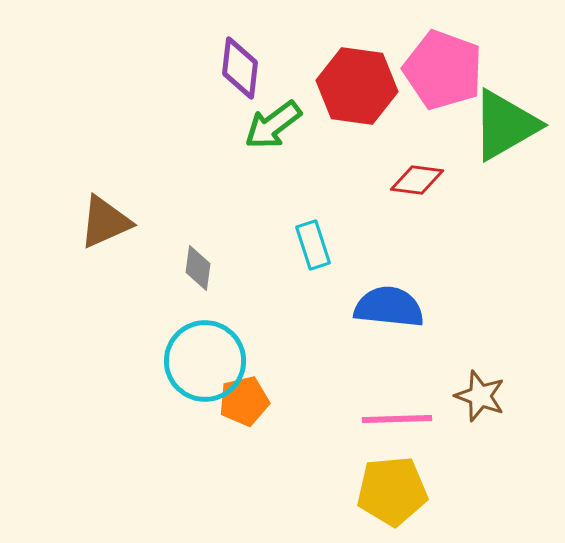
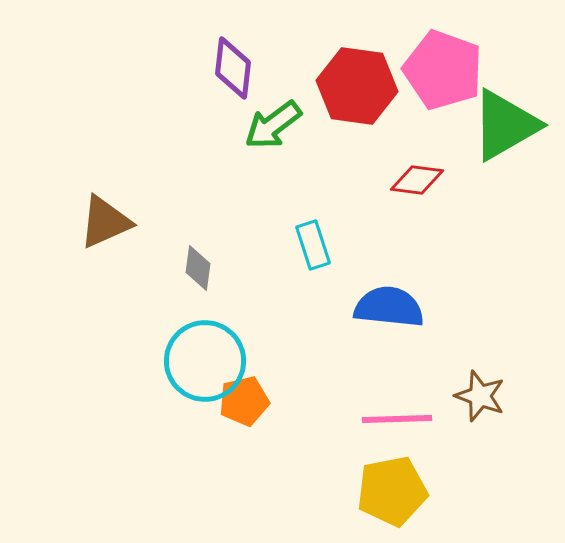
purple diamond: moved 7 px left
yellow pentagon: rotated 6 degrees counterclockwise
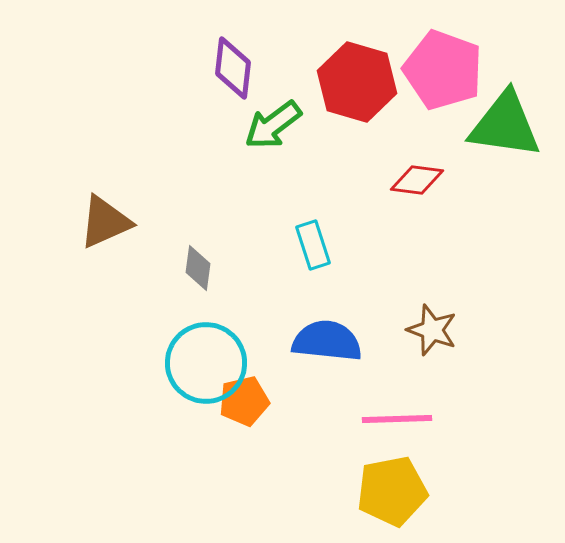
red hexagon: moved 4 px up; rotated 8 degrees clockwise
green triangle: rotated 38 degrees clockwise
blue semicircle: moved 62 px left, 34 px down
cyan circle: moved 1 px right, 2 px down
brown star: moved 48 px left, 66 px up
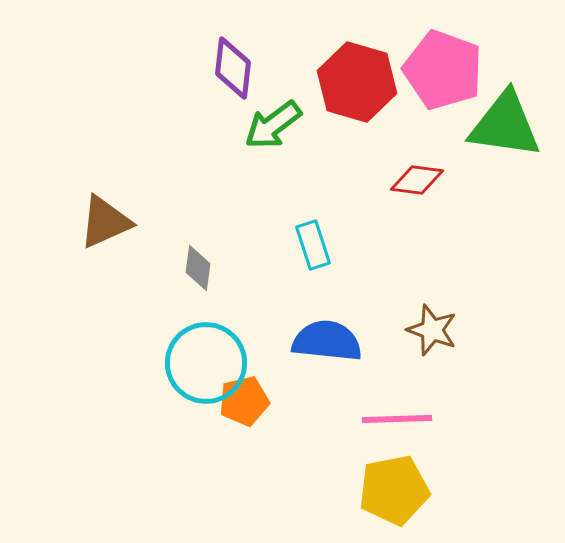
yellow pentagon: moved 2 px right, 1 px up
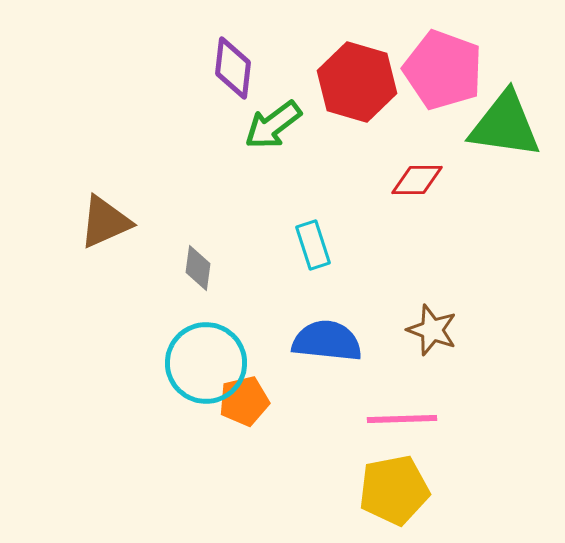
red diamond: rotated 8 degrees counterclockwise
pink line: moved 5 px right
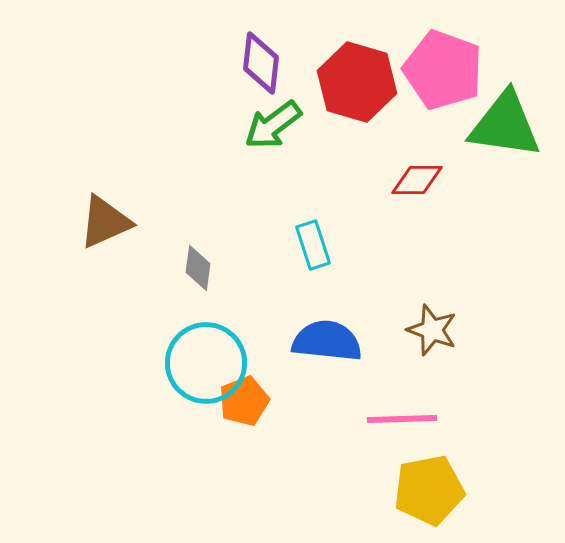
purple diamond: moved 28 px right, 5 px up
orange pentagon: rotated 9 degrees counterclockwise
yellow pentagon: moved 35 px right
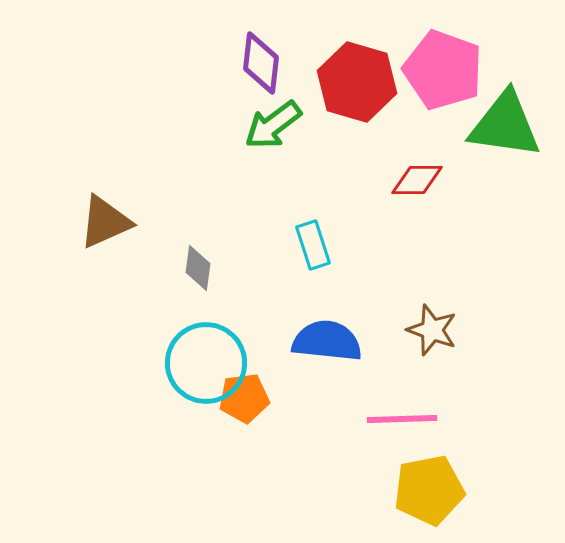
orange pentagon: moved 3 px up; rotated 15 degrees clockwise
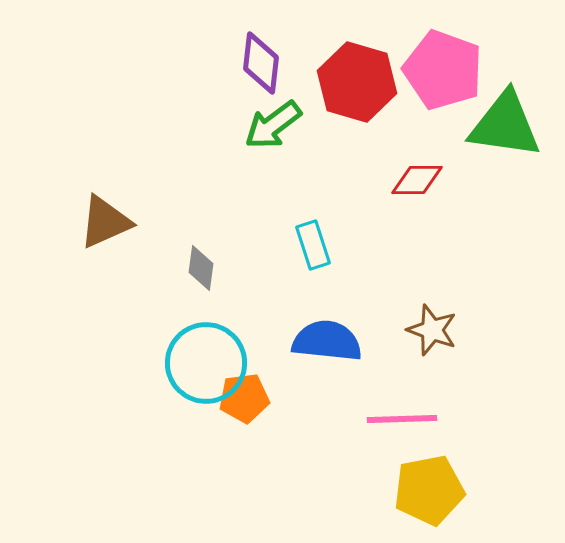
gray diamond: moved 3 px right
